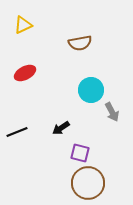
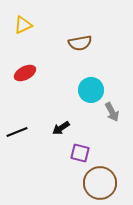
brown circle: moved 12 px right
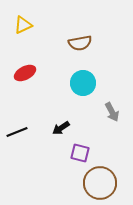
cyan circle: moved 8 px left, 7 px up
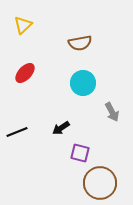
yellow triangle: rotated 18 degrees counterclockwise
red ellipse: rotated 20 degrees counterclockwise
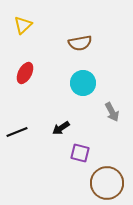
red ellipse: rotated 15 degrees counterclockwise
brown circle: moved 7 px right
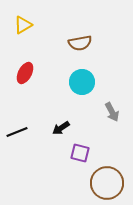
yellow triangle: rotated 12 degrees clockwise
cyan circle: moved 1 px left, 1 px up
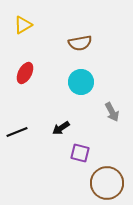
cyan circle: moved 1 px left
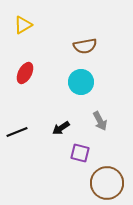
brown semicircle: moved 5 px right, 3 px down
gray arrow: moved 12 px left, 9 px down
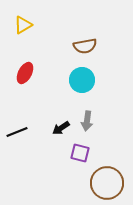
cyan circle: moved 1 px right, 2 px up
gray arrow: moved 13 px left; rotated 36 degrees clockwise
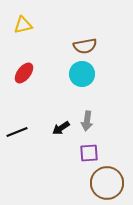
yellow triangle: rotated 18 degrees clockwise
red ellipse: moved 1 px left; rotated 10 degrees clockwise
cyan circle: moved 6 px up
purple square: moved 9 px right; rotated 18 degrees counterclockwise
